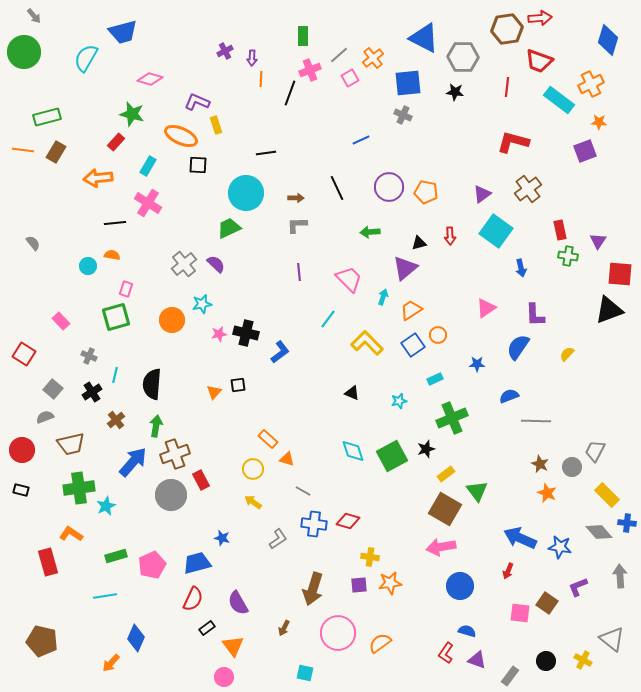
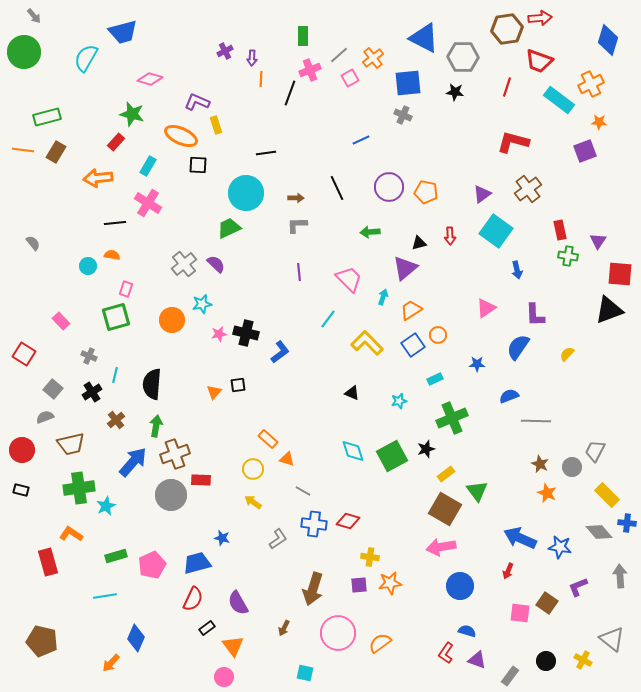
red line at (507, 87): rotated 12 degrees clockwise
blue arrow at (521, 268): moved 4 px left, 2 px down
red rectangle at (201, 480): rotated 60 degrees counterclockwise
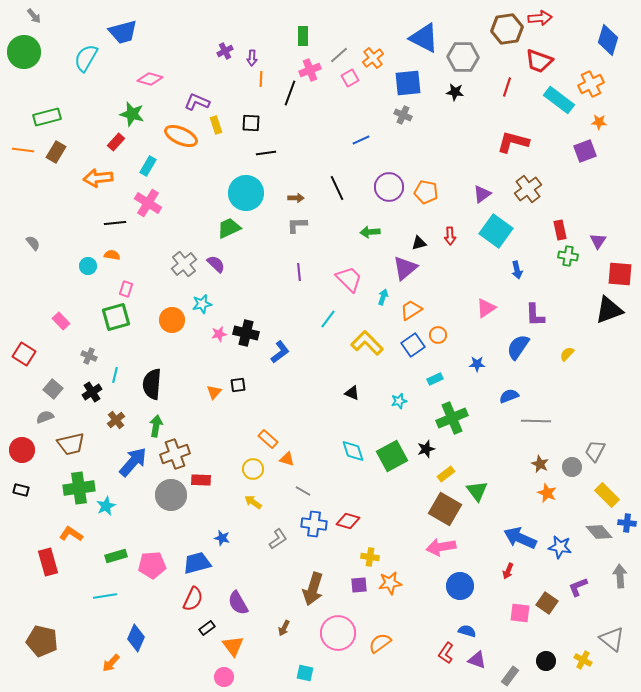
black square at (198, 165): moved 53 px right, 42 px up
pink pentagon at (152, 565): rotated 20 degrees clockwise
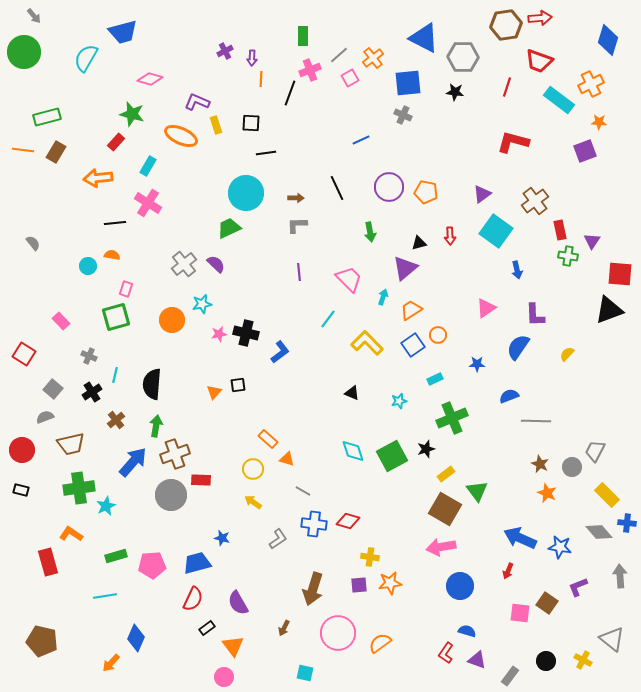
brown hexagon at (507, 29): moved 1 px left, 4 px up
brown cross at (528, 189): moved 7 px right, 12 px down
green arrow at (370, 232): rotated 96 degrees counterclockwise
purple triangle at (598, 241): moved 6 px left
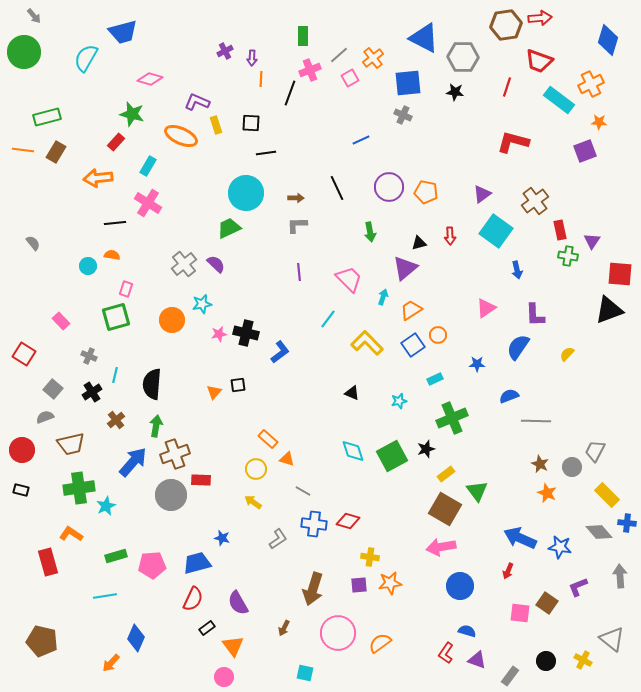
yellow circle at (253, 469): moved 3 px right
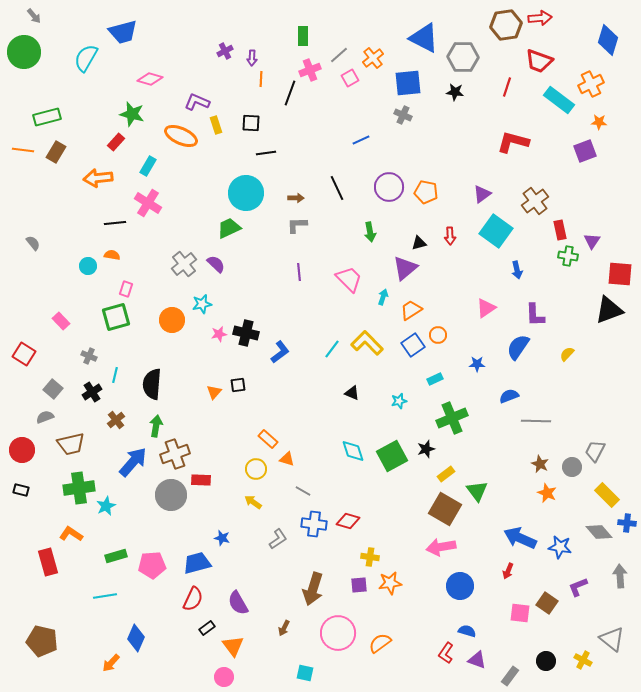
cyan line at (328, 319): moved 4 px right, 30 px down
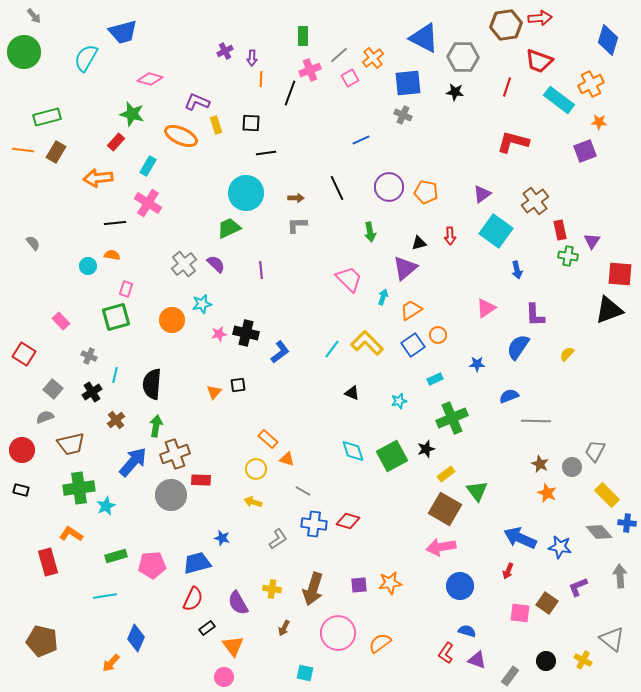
purple line at (299, 272): moved 38 px left, 2 px up
yellow arrow at (253, 502): rotated 18 degrees counterclockwise
yellow cross at (370, 557): moved 98 px left, 32 px down
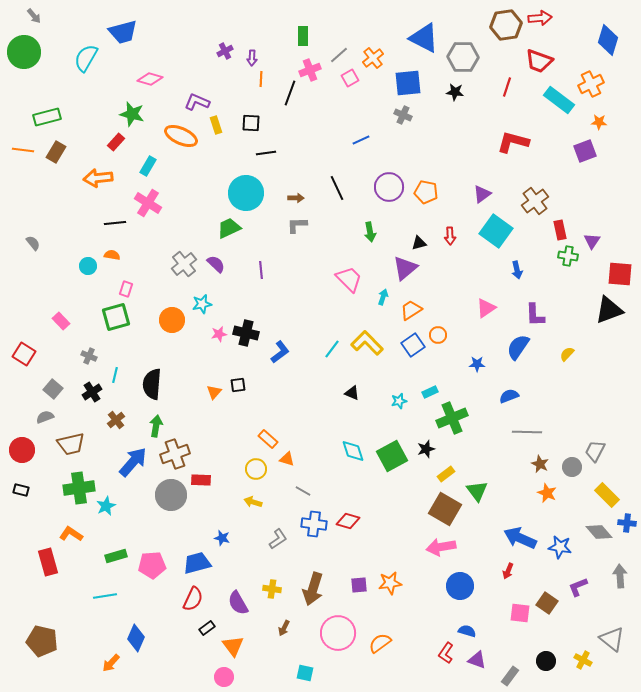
cyan rectangle at (435, 379): moved 5 px left, 13 px down
gray line at (536, 421): moved 9 px left, 11 px down
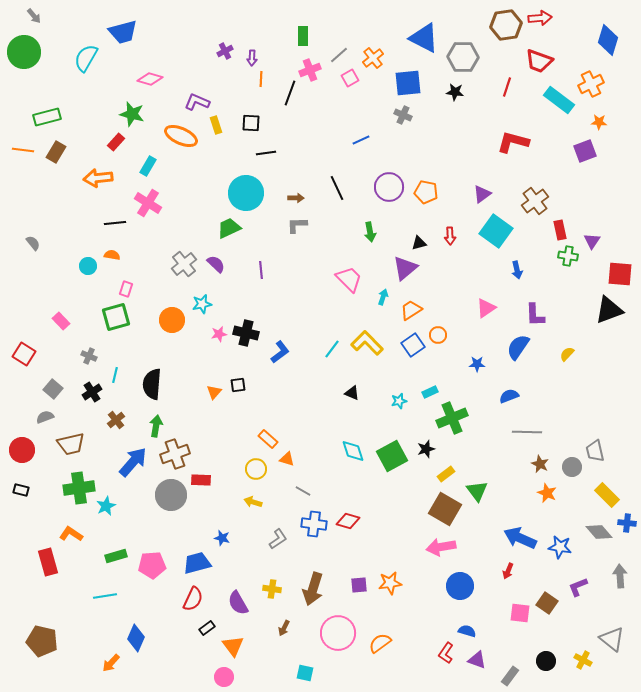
gray trapezoid at (595, 451): rotated 40 degrees counterclockwise
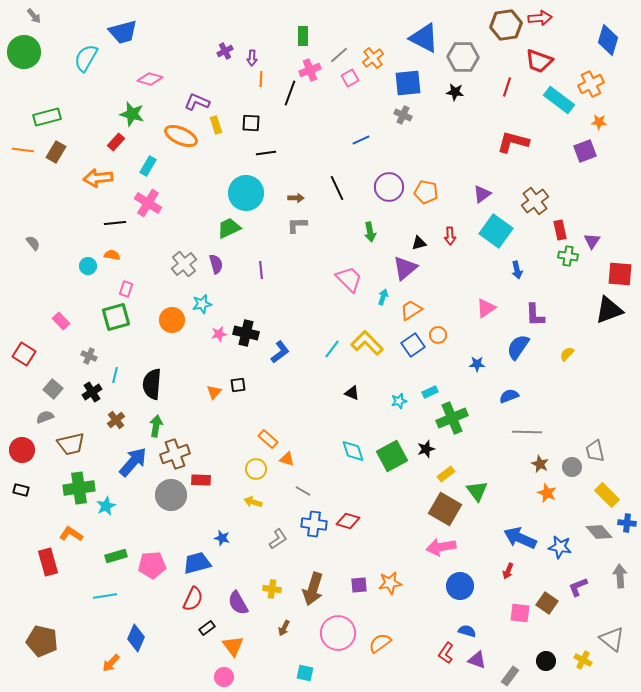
purple semicircle at (216, 264): rotated 30 degrees clockwise
